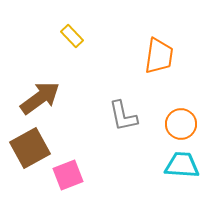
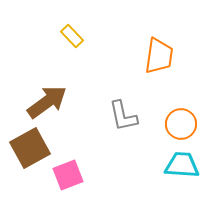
brown arrow: moved 7 px right, 4 px down
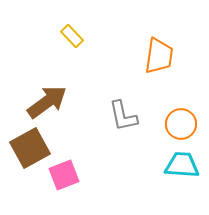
pink square: moved 4 px left
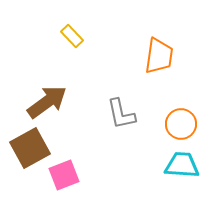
gray L-shape: moved 2 px left, 2 px up
